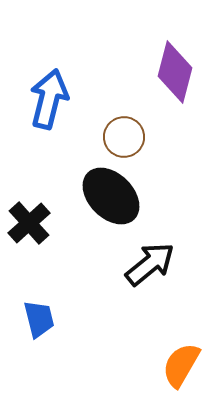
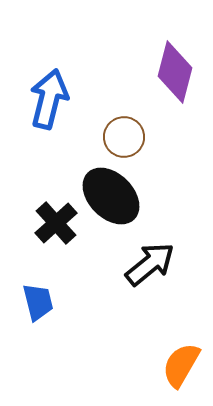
black cross: moved 27 px right
blue trapezoid: moved 1 px left, 17 px up
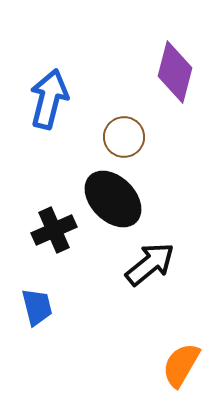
black ellipse: moved 2 px right, 3 px down
black cross: moved 2 px left, 7 px down; rotated 18 degrees clockwise
blue trapezoid: moved 1 px left, 5 px down
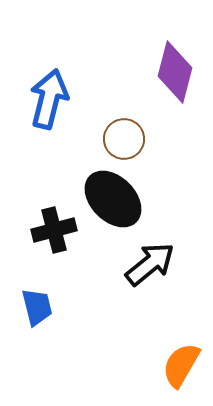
brown circle: moved 2 px down
black cross: rotated 9 degrees clockwise
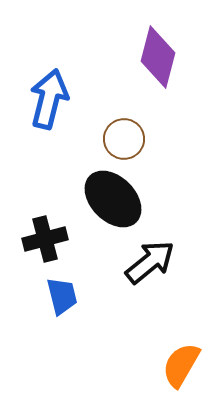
purple diamond: moved 17 px left, 15 px up
black cross: moved 9 px left, 9 px down
black arrow: moved 2 px up
blue trapezoid: moved 25 px right, 11 px up
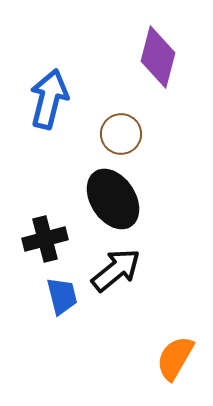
brown circle: moved 3 px left, 5 px up
black ellipse: rotated 12 degrees clockwise
black arrow: moved 34 px left, 8 px down
orange semicircle: moved 6 px left, 7 px up
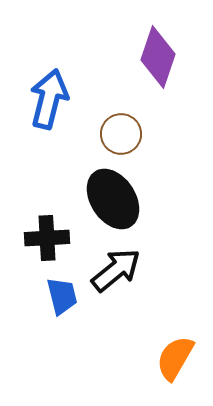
purple diamond: rotated 4 degrees clockwise
black cross: moved 2 px right, 1 px up; rotated 12 degrees clockwise
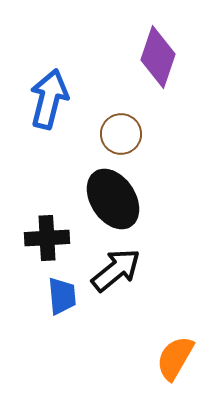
blue trapezoid: rotated 9 degrees clockwise
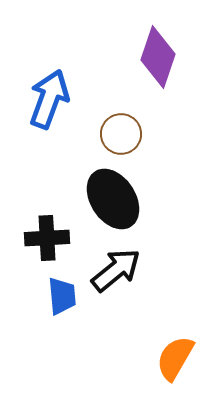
blue arrow: rotated 6 degrees clockwise
